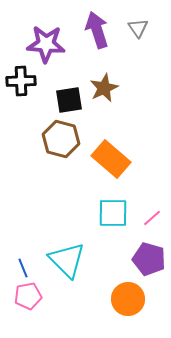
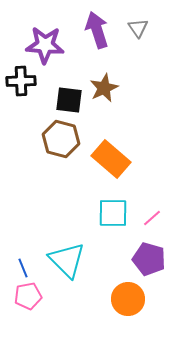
purple star: moved 1 px left, 1 px down
black square: rotated 16 degrees clockwise
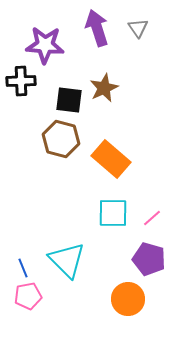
purple arrow: moved 2 px up
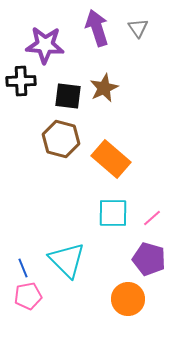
black square: moved 1 px left, 4 px up
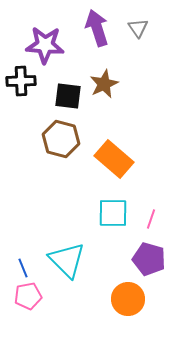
brown star: moved 4 px up
orange rectangle: moved 3 px right
pink line: moved 1 px left, 1 px down; rotated 30 degrees counterclockwise
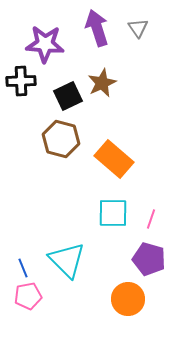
purple star: moved 1 px up
brown star: moved 2 px left, 1 px up
black square: rotated 32 degrees counterclockwise
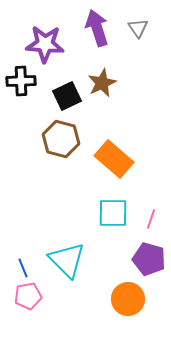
black square: moved 1 px left
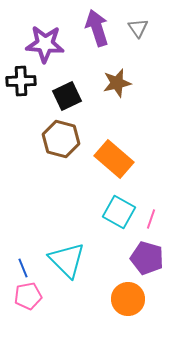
brown star: moved 15 px right; rotated 12 degrees clockwise
cyan square: moved 6 px right, 1 px up; rotated 28 degrees clockwise
purple pentagon: moved 2 px left, 1 px up
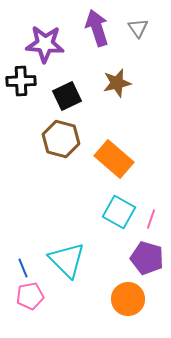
pink pentagon: moved 2 px right
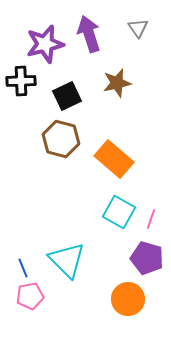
purple arrow: moved 8 px left, 6 px down
purple star: rotated 18 degrees counterclockwise
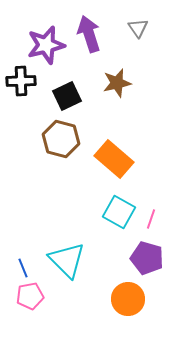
purple star: moved 1 px right, 1 px down
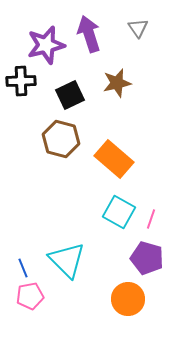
black square: moved 3 px right, 1 px up
